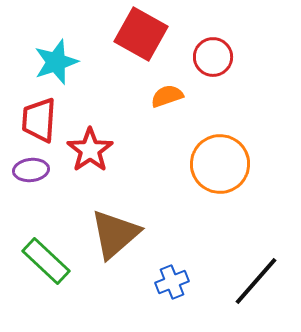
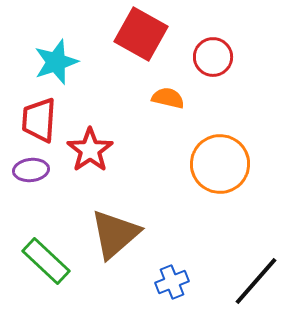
orange semicircle: moved 1 px right, 2 px down; rotated 32 degrees clockwise
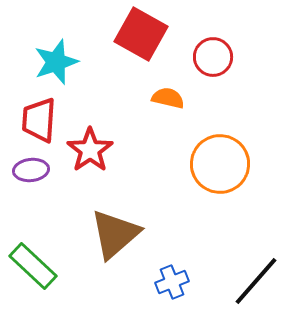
green rectangle: moved 13 px left, 5 px down
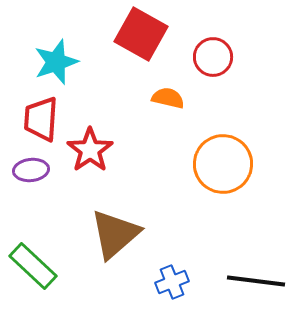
red trapezoid: moved 2 px right, 1 px up
orange circle: moved 3 px right
black line: rotated 56 degrees clockwise
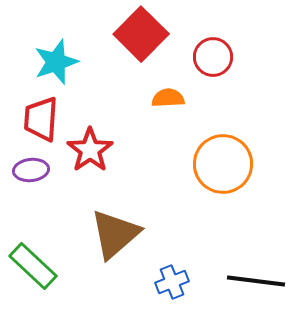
red square: rotated 16 degrees clockwise
orange semicircle: rotated 16 degrees counterclockwise
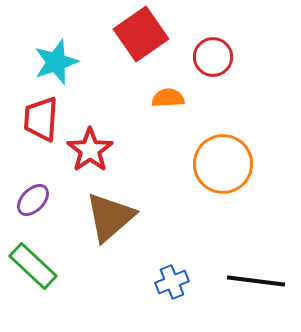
red square: rotated 10 degrees clockwise
purple ellipse: moved 2 px right, 30 px down; rotated 40 degrees counterclockwise
brown triangle: moved 5 px left, 17 px up
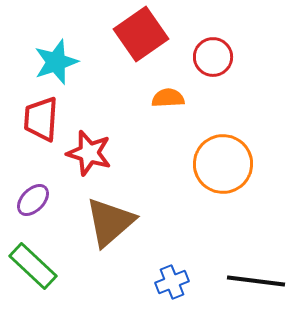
red star: moved 1 px left, 3 px down; rotated 21 degrees counterclockwise
brown triangle: moved 5 px down
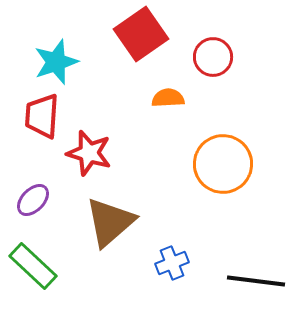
red trapezoid: moved 1 px right, 3 px up
blue cross: moved 19 px up
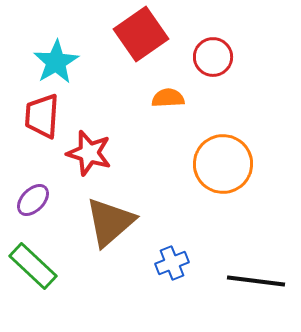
cyan star: rotated 12 degrees counterclockwise
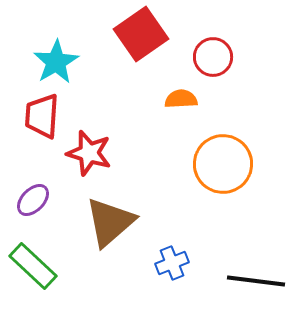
orange semicircle: moved 13 px right, 1 px down
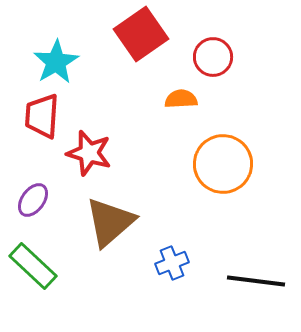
purple ellipse: rotated 8 degrees counterclockwise
